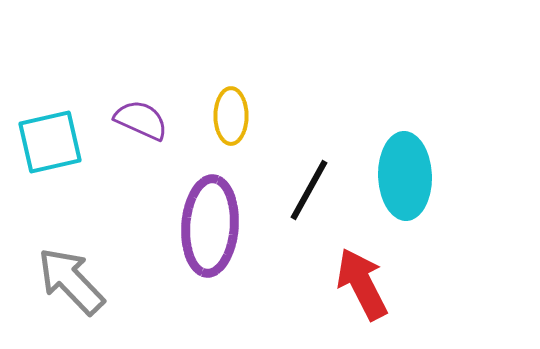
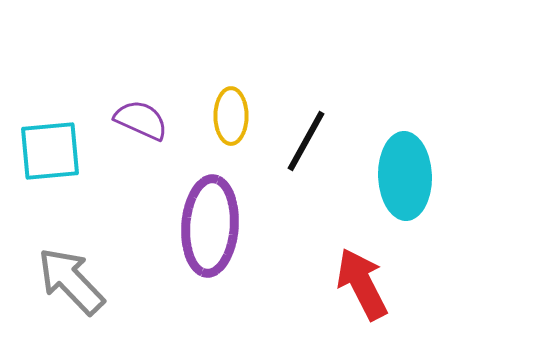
cyan square: moved 9 px down; rotated 8 degrees clockwise
black line: moved 3 px left, 49 px up
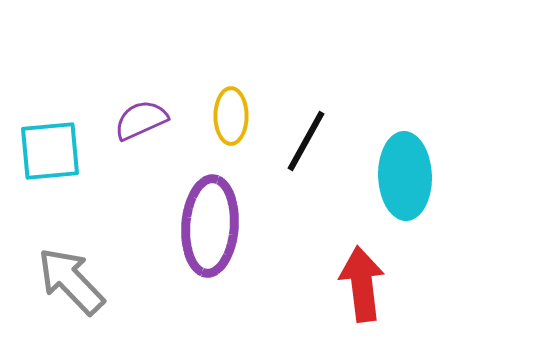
purple semicircle: rotated 48 degrees counterclockwise
red arrow: rotated 20 degrees clockwise
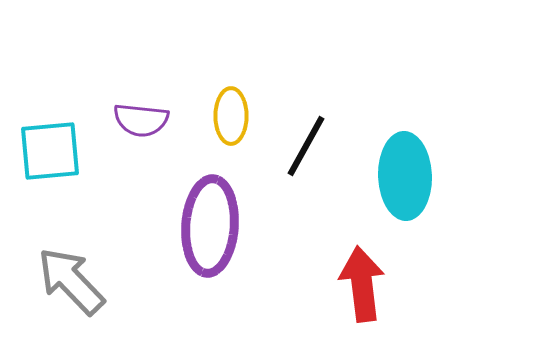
purple semicircle: rotated 150 degrees counterclockwise
black line: moved 5 px down
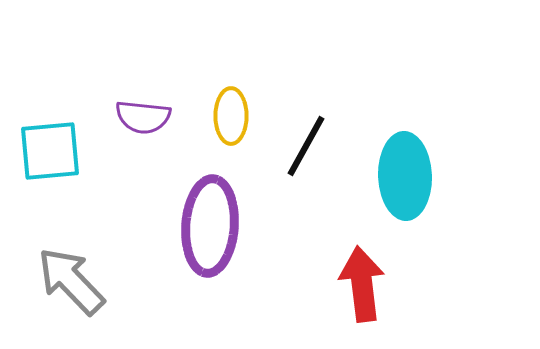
purple semicircle: moved 2 px right, 3 px up
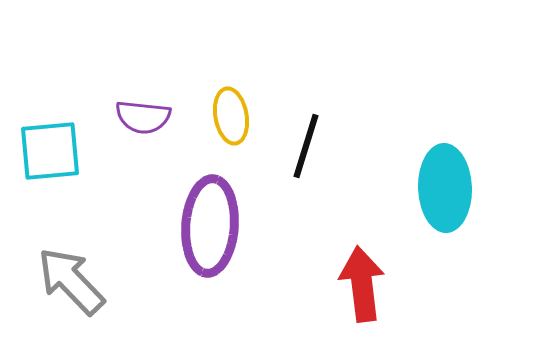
yellow ellipse: rotated 10 degrees counterclockwise
black line: rotated 12 degrees counterclockwise
cyan ellipse: moved 40 px right, 12 px down
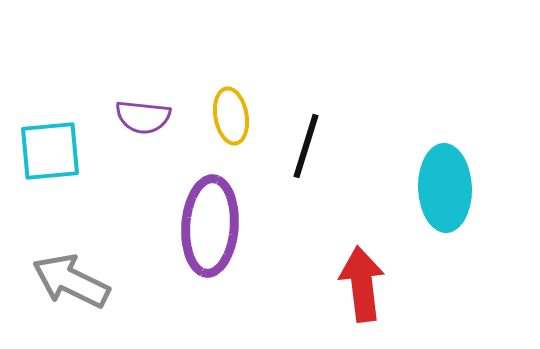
gray arrow: rotated 20 degrees counterclockwise
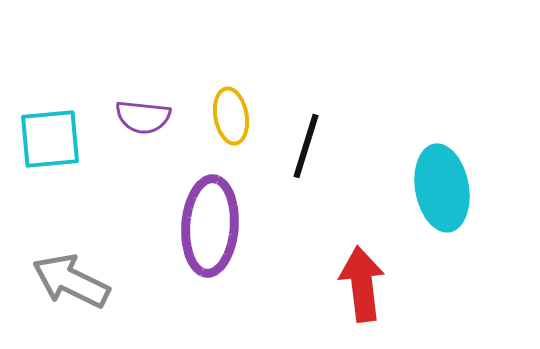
cyan square: moved 12 px up
cyan ellipse: moved 3 px left; rotated 8 degrees counterclockwise
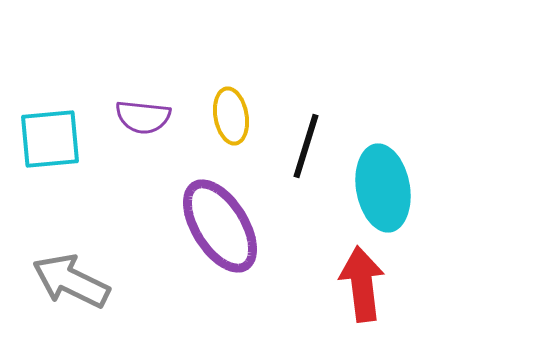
cyan ellipse: moved 59 px left
purple ellipse: moved 10 px right; rotated 36 degrees counterclockwise
